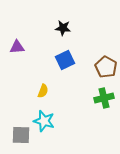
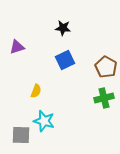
purple triangle: rotated 14 degrees counterclockwise
yellow semicircle: moved 7 px left
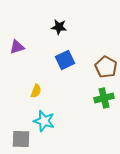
black star: moved 4 px left, 1 px up
gray square: moved 4 px down
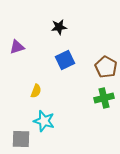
black star: rotated 14 degrees counterclockwise
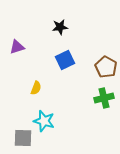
black star: moved 1 px right
yellow semicircle: moved 3 px up
gray square: moved 2 px right, 1 px up
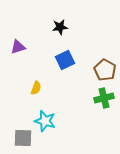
purple triangle: moved 1 px right
brown pentagon: moved 1 px left, 3 px down
cyan star: moved 1 px right
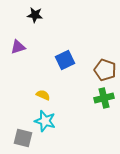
black star: moved 25 px left, 12 px up; rotated 14 degrees clockwise
brown pentagon: rotated 10 degrees counterclockwise
yellow semicircle: moved 7 px right, 7 px down; rotated 88 degrees counterclockwise
gray square: rotated 12 degrees clockwise
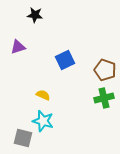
cyan star: moved 2 px left
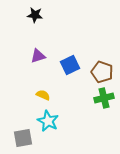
purple triangle: moved 20 px right, 9 px down
blue square: moved 5 px right, 5 px down
brown pentagon: moved 3 px left, 2 px down
cyan star: moved 5 px right; rotated 10 degrees clockwise
gray square: rotated 24 degrees counterclockwise
